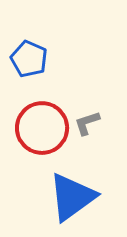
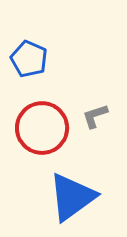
gray L-shape: moved 8 px right, 7 px up
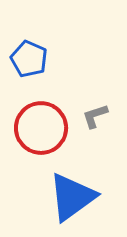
red circle: moved 1 px left
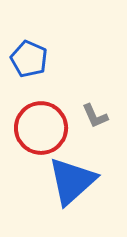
gray L-shape: rotated 96 degrees counterclockwise
blue triangle: moved 16 px up; rotated 6 degrees counterclockwise
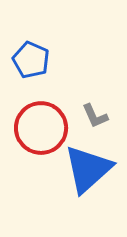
blue pentagon: moved 2 px right, 1 px down
blue triangle: moved 16 px right, 12 px up
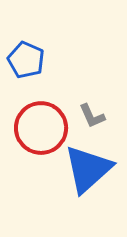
blue pentagon: moved 5 px left
gray L-shape: moved 3 px left
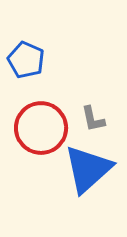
gray L-shape: moved 1 px right, 3 px down; rotated 12 degrees clockwise
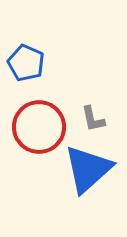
blue pentagon: moved 3 px down
red circle: moved 2 px left, 1 px up
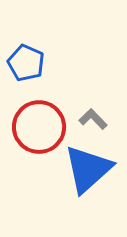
gray L-shape: rotated 148 degrees clockwise
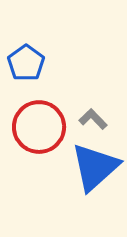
blue pentagon: rotated 12 degrees clockwise
blue triangle: moved 7 px right, 2 px up
